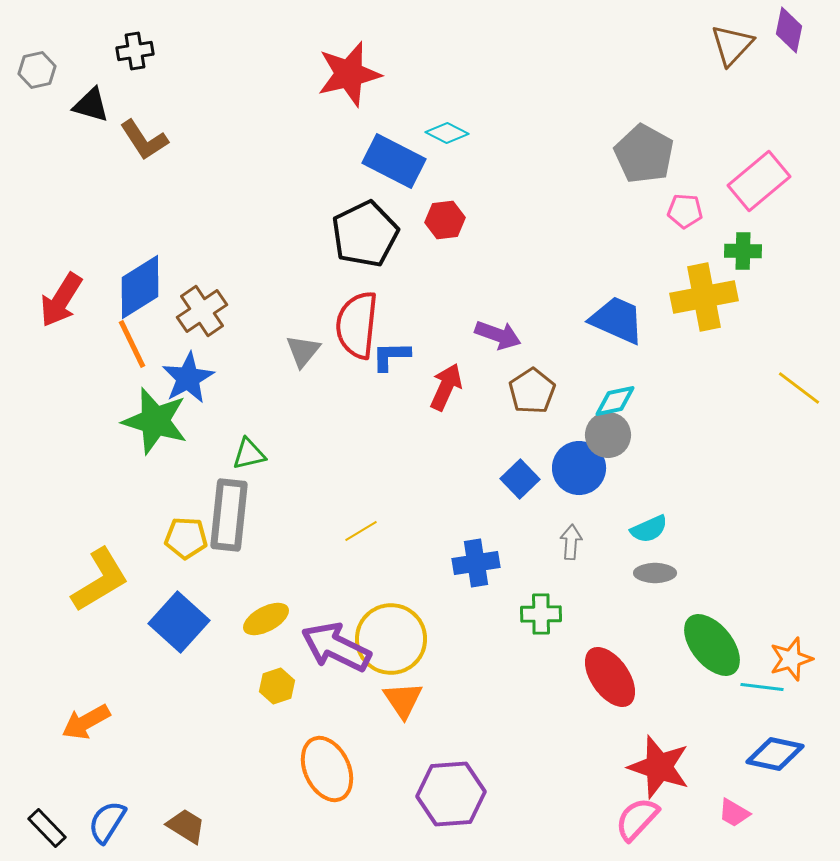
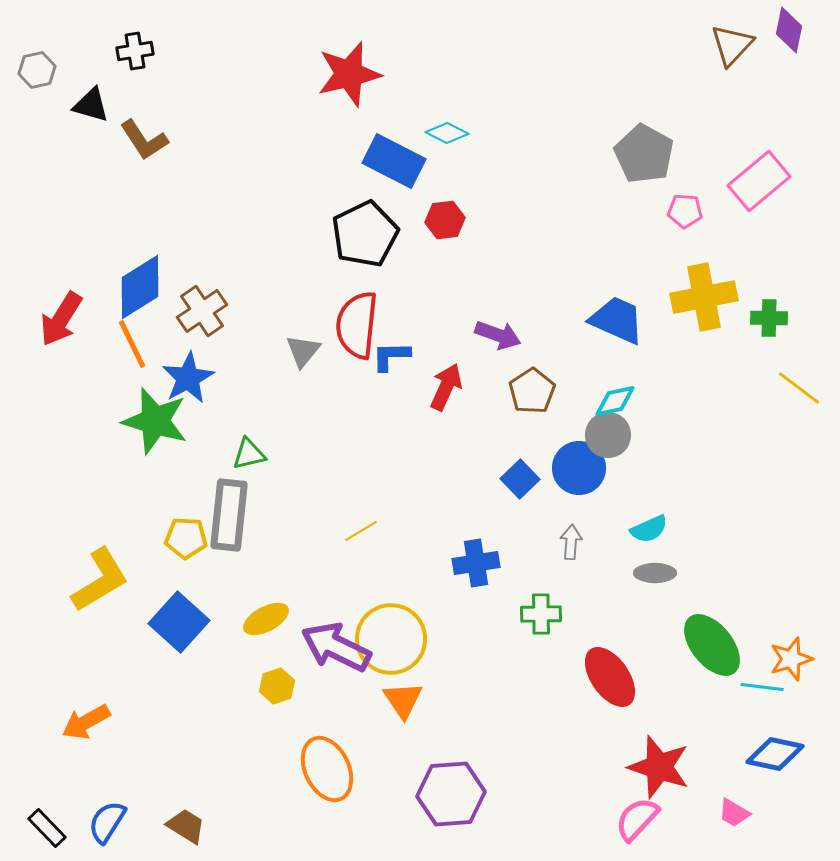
green cross at (743, 251): moved 26 px right, 67 px down
red arrow at (61, 300): moved 19 px down
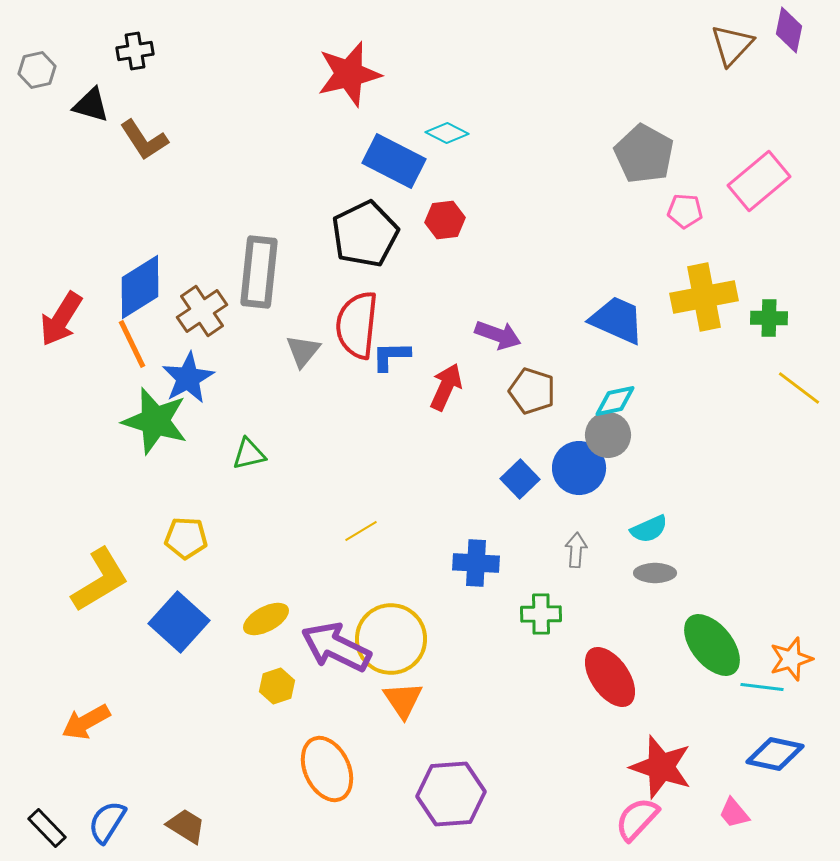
brown pentagon at (532, 391): rotated 21 degrees counterclockwise
gray rectangle at (229, 515): moved 30 px right, 243 px up
gray arrow at (571, 542): moved 5 px right, 8 px down
blue cross at (476, 563): rotated 12 degrees clockwise
red star at (659, 767): moved 2 px right
pink trapezoid at (734, 813): rotated 20 degrees clockwise
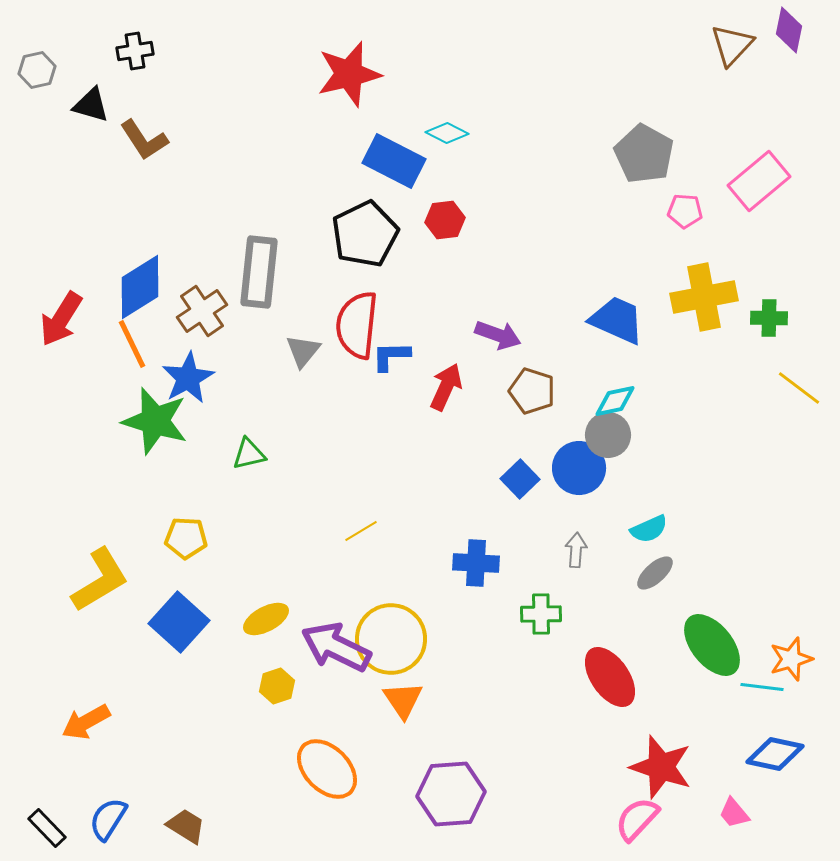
gray ellipse at (655, 573): rotated 42 degrees counterclockwise
orange ellipse at (327, 769): rotated 20 degrees counterclockwise
blue semicircle at (107, 822): moved 1 px right, 3 px up
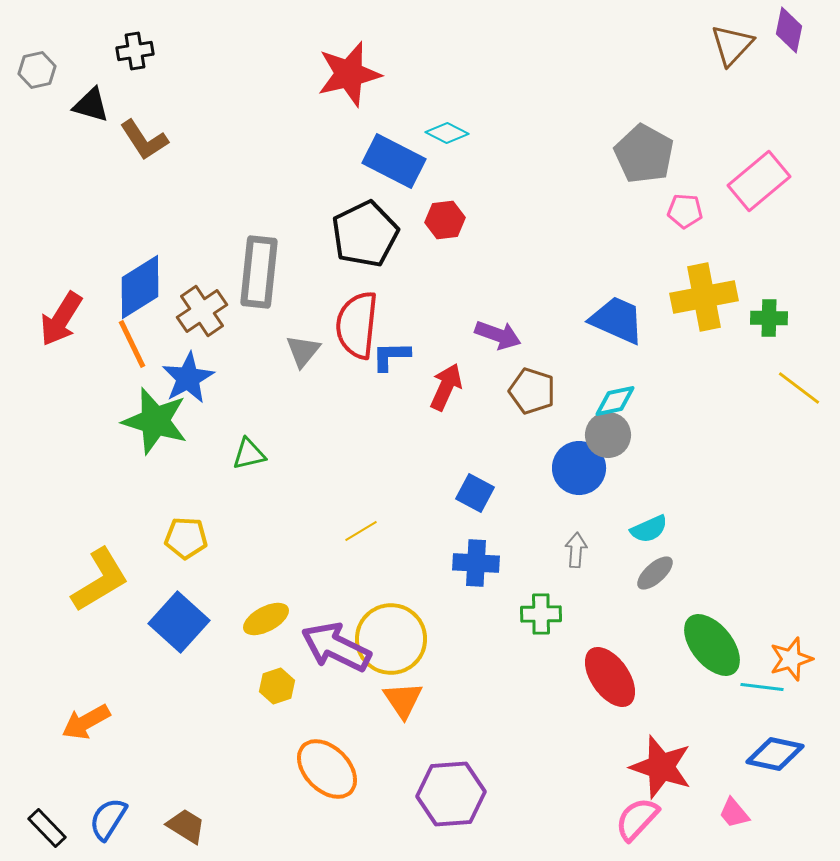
blue square at (520, 479): moved 45 px left, 14 px down; rotated 18 degrees counterclockwise
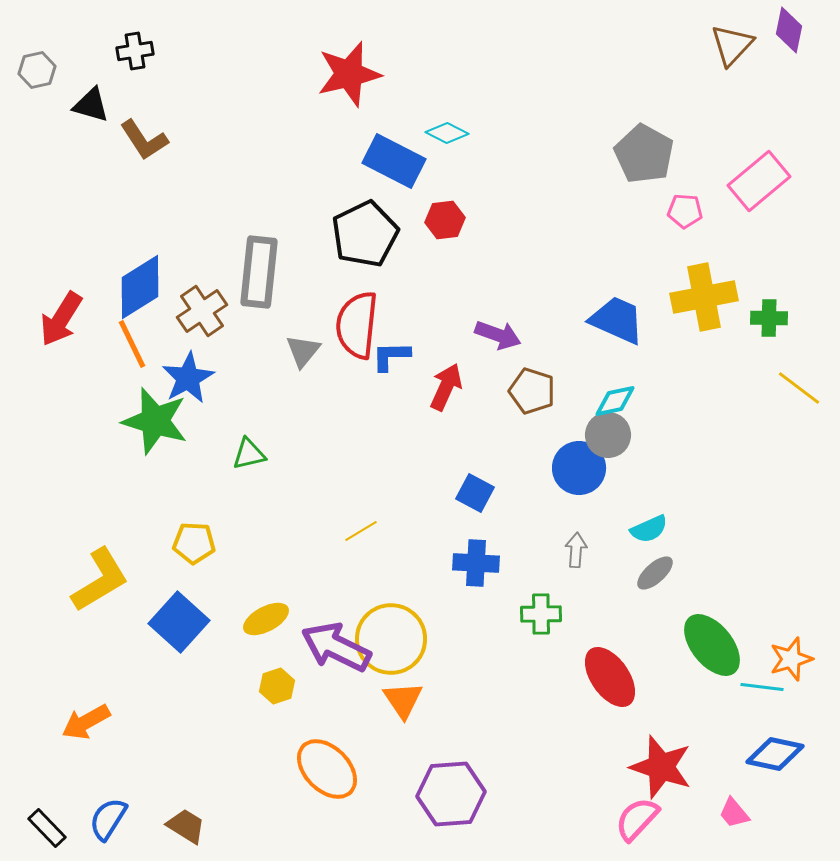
yellow pentagon at (186, 538): moved 8 px right, 5 px down
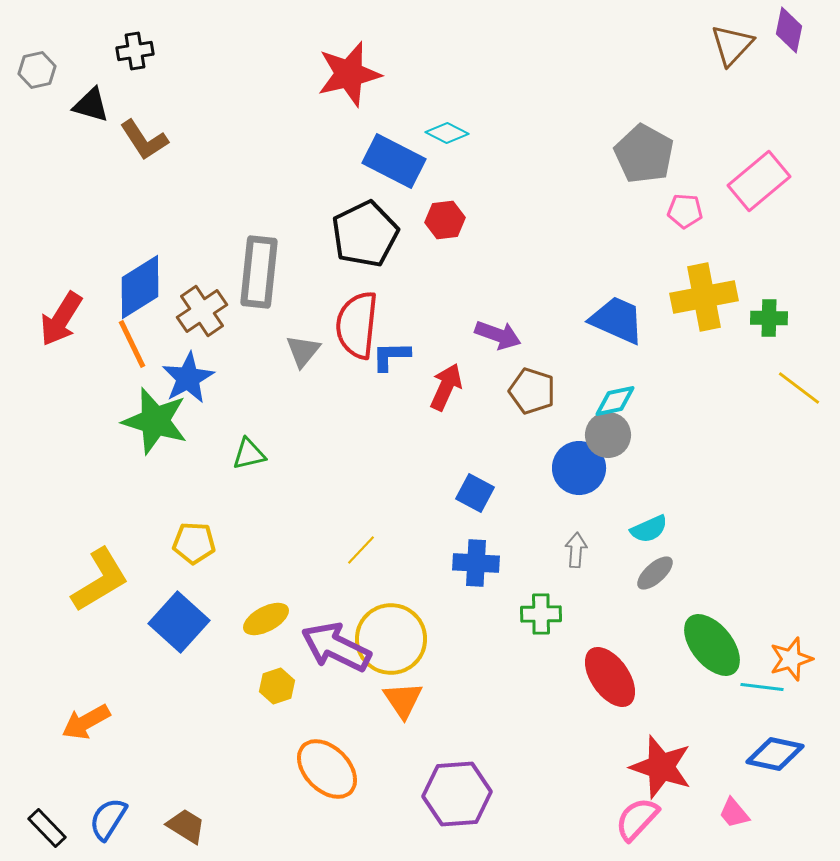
yellow line at (361, 531): moved 19 px down; rotated 16 degrees counterclockwise
purple hexagon at (451, 794): moved 6 px right
